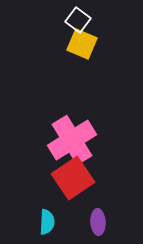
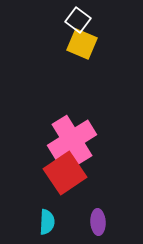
red square: moved 8 px left, 5 px up
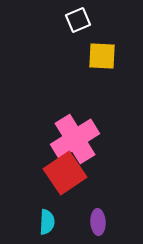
white square: rotated 30 degrees clockwise
yellow square: moved 20 px right, 12 px down; rotated 20 degrees counterclockwise
pink cross: moved 3 px right, 1 px up
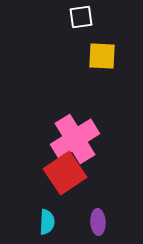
white square: moved 3 px right, 3 px up; rotated 15 degrees clockwise
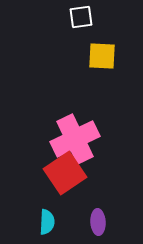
pink cross: rotated 6 degrees clockwise
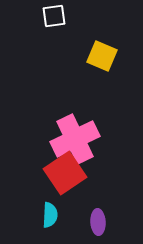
white square: moved 27 px left, 1 px up
yellow square: rotated 20 degrees clockwise
cyan semicircle: moved 3 px right, 7 px up
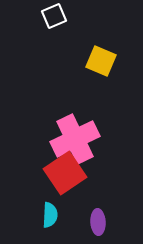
white square: rotated 15 degrees counterclockwise
yellow square: moved 1 px left, 5 px down
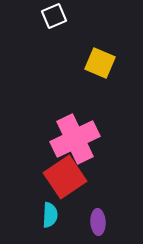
yellow square: moved 1 px left, 2 px down
red square: moved 4 px down
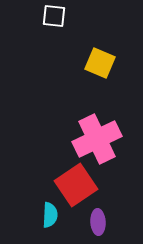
white square: rotated 30 degrees clockwise
pink cross: moved 22 px right
red square: moved 11 px right, 8 px down
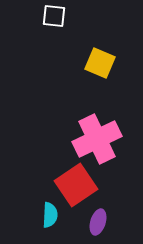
purple ellipse: rotated 20 degrees clockwise
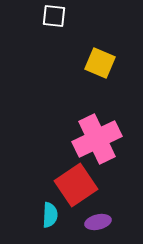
purple ellipse: rotated 60 degrees clockwise
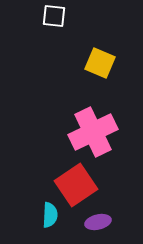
pink cross: moved 4 px left, 7 px up
